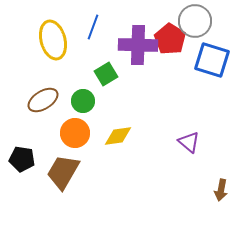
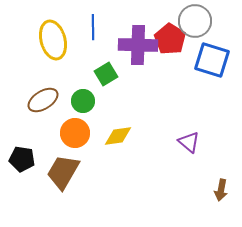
blue line: rotated 20 degrees counterclockwise
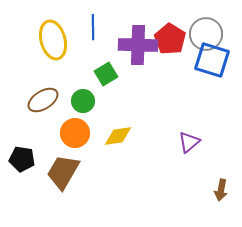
gray circle: moved 11 px right, 13 px down
purple triangle: rotated 40 degrees clockwise
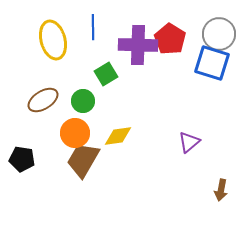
gray circle: moved 13 px right
blue square: moved 3 px down
brown trapezoid: moved 20 px right, 12 px up
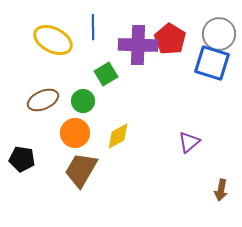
yellow ellipse: rotated 48 degrees counterclockwise
brown ellipse: rotated 8 degrees clockwise
yellow diamond: rotated 20 degrees counterclockwise
brown trapezoid: moved 2 px left, 10 px down
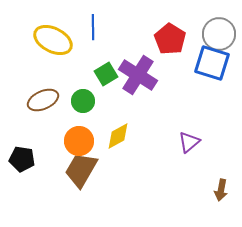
purple cross: moved 30 px down; rotated 30 degrees clockwise
orange circle: moved 4 px right, 8 px down
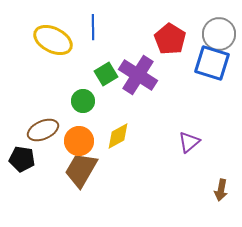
brown ellipse: moved 30 px down
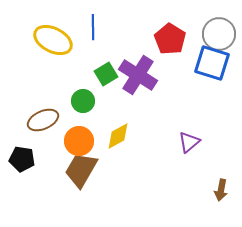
brown ellipse: moved 10 px up
